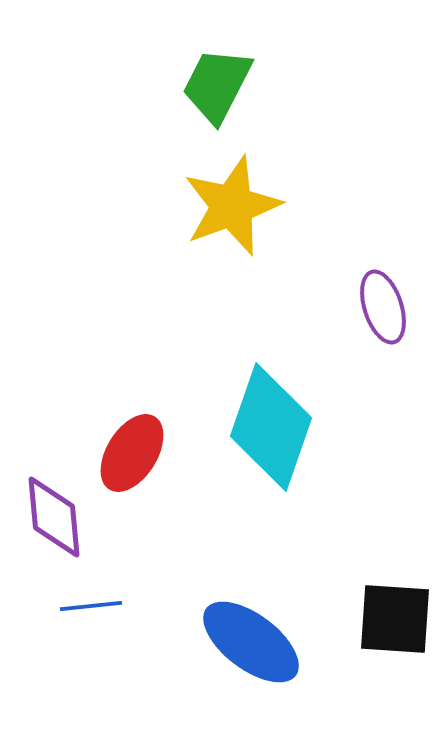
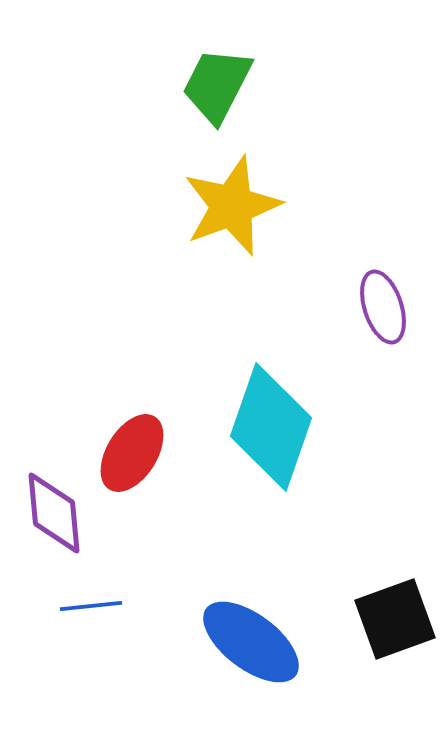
purple diamond: moved 4 px up
black square: rotated 24 degrees counterclockwise
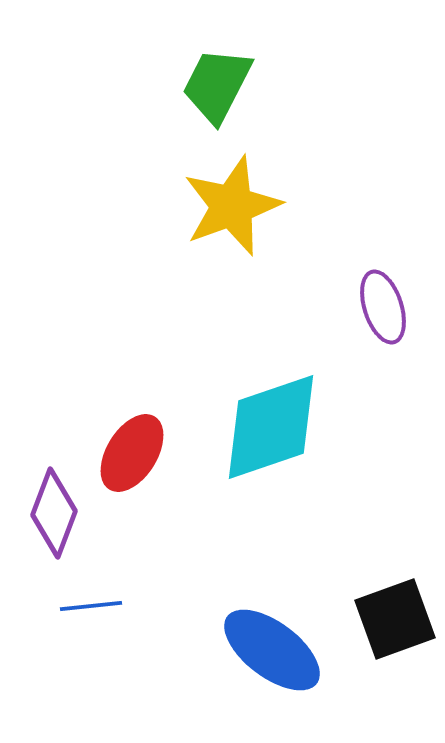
cyan diamond: rotated 52 degrees clockwise
purple diamond: rotated 26 degrees clockwise
blue ellipse: moved 21 px right, 8 px down
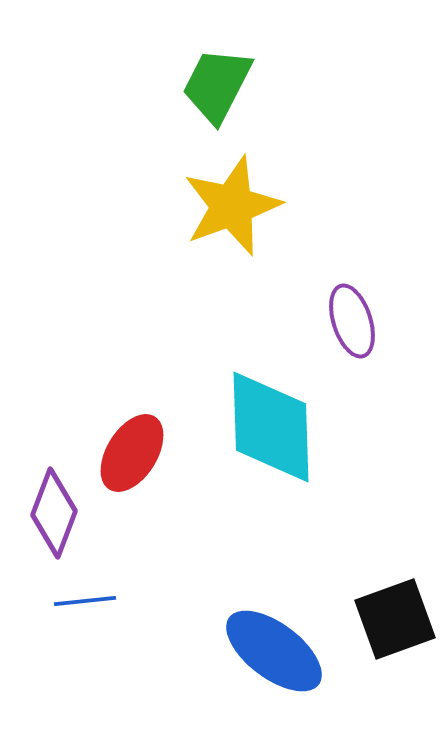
purple ellipse: moved 31 px left, 14 px down
cyan diamond: rotated 73 degrees counterclockwise
blue line: moved 6 px left, 5 px up
blue ellipse: moved 2 px right, 1 px down
